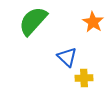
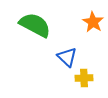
green semicircle: moved 2 px right, 4 px down; rotated 76 degrees clockwise
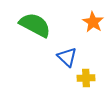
yellow cross: moved 2 px right
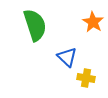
green semicircle: rotated 44 degrees clockwise
yellow cross: rotated 12 degrees clockwise
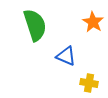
blue triangle: moved 1 px left, 1 px up; rotated 20 degrees counterclockwise
yellow cross: moved 3 px right, 5 px down
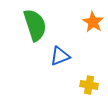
blue triangle: moved 6 px left; rotated 45 degrees counterclockwise
yellow cross: moved 2 px down
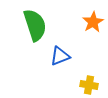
orange star: rotated 10 degrees clockwise
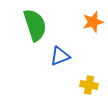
orange star: rotated 15 degrees clockwise
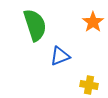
orange star: rotated 20 degrees counterclockwise
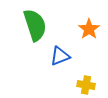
orange star: moved 4 px left, 7 px down
yellow cross: moved 3 px left
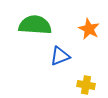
green semicircle: rotated 68 degrees counterclockwise
orange star: rotated 10 degrees counterclockwise
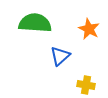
green semicircle: moved 2 px up
blue triangle: rotated 20 degrees counterclockwise
